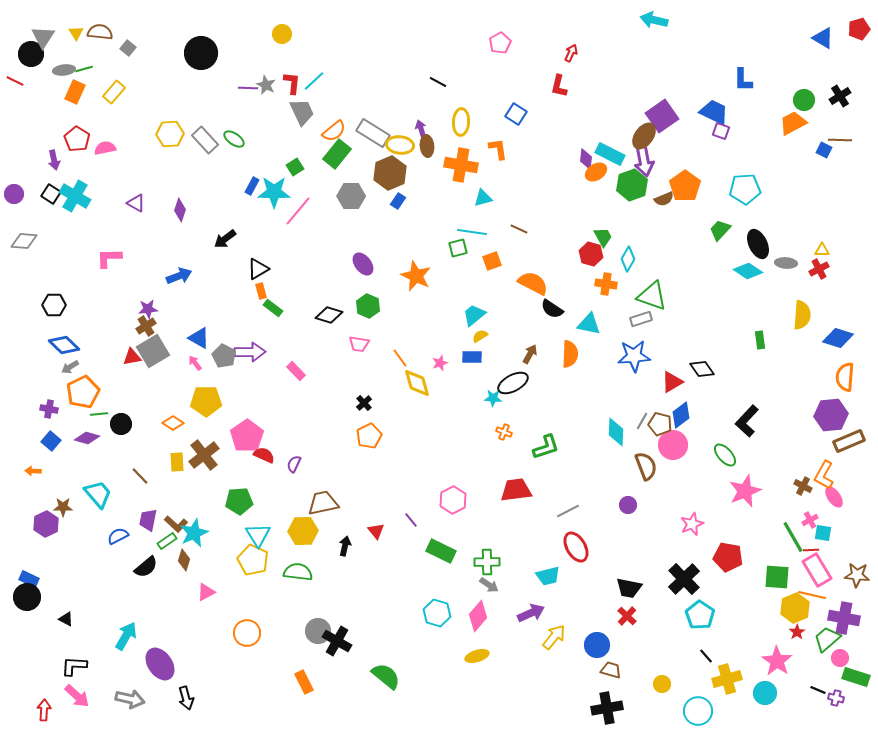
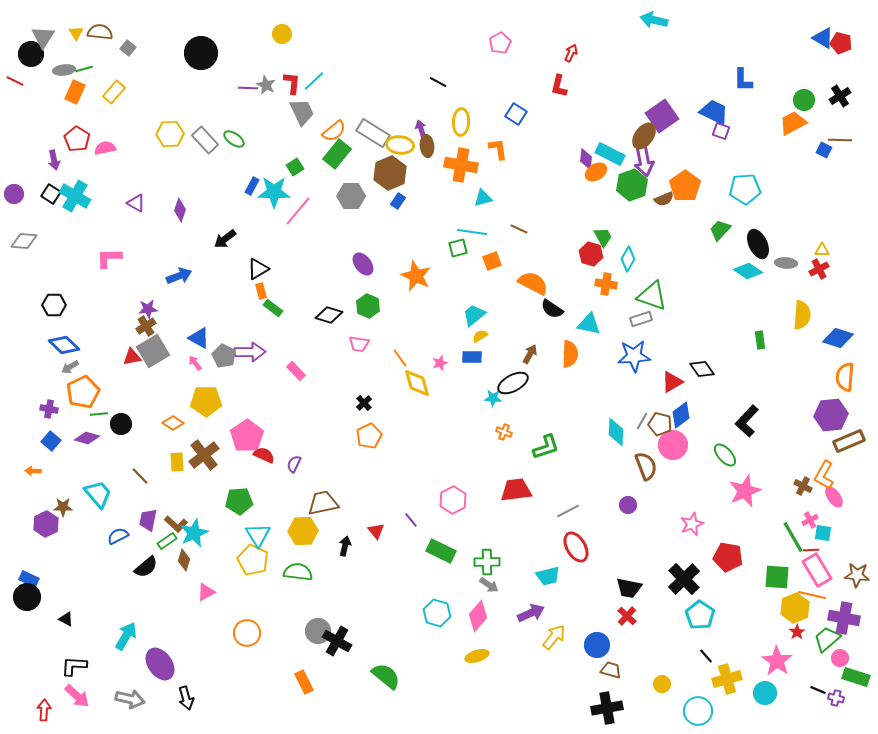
red pentagon at (859, 29): moved 18 px left, 14 px down; rotated 30 degrees clockwise
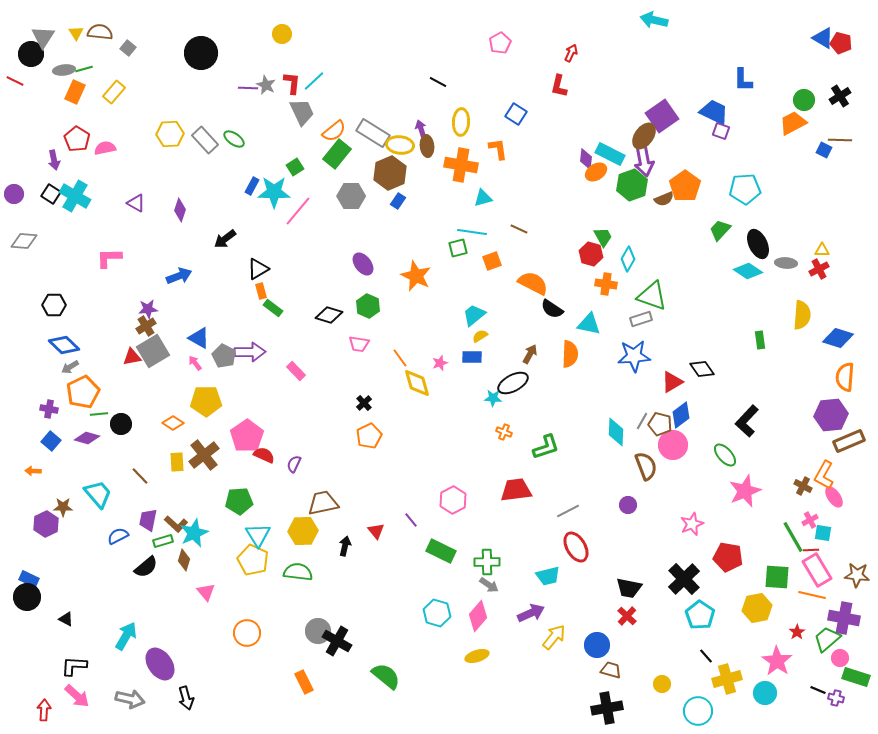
green rectangle at (167, 541): moved 4 px left; rotated 18 degrees clockwise
pink triangle at (206, 592): rotated 42 degrees counterclockwise
yellow hexagon at (795, 608): moved 38 px left; rotated 12 degrees clockwise
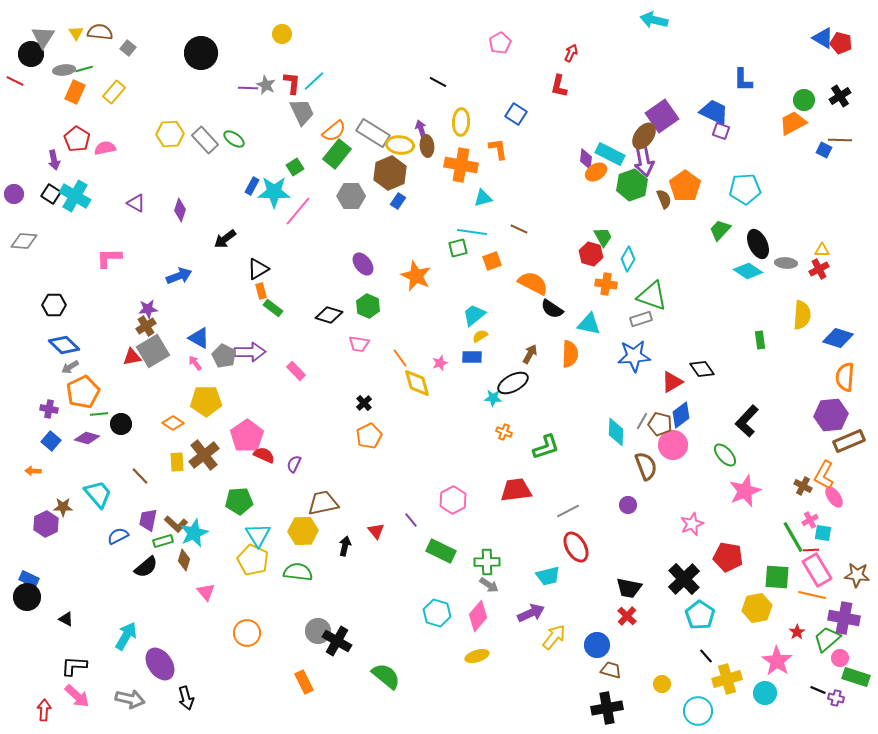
brown semicircle at (664, 199): rotated 90 degrees counterclockwise
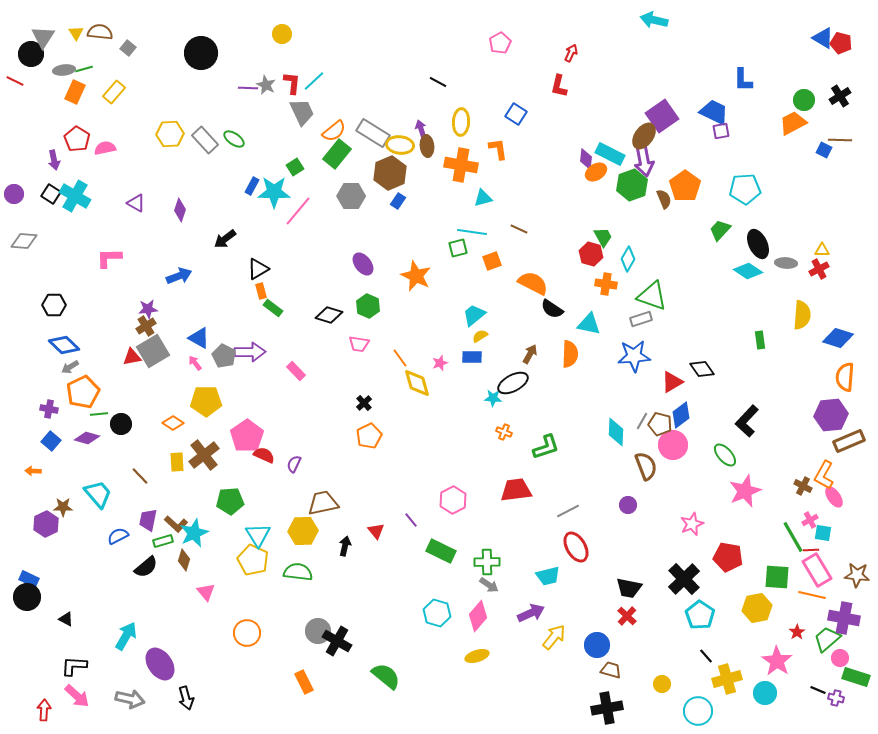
purple square at (721, 131): rotated 30 degrees counterclockwise
green pentagon at (239, 501): moved 9 px left
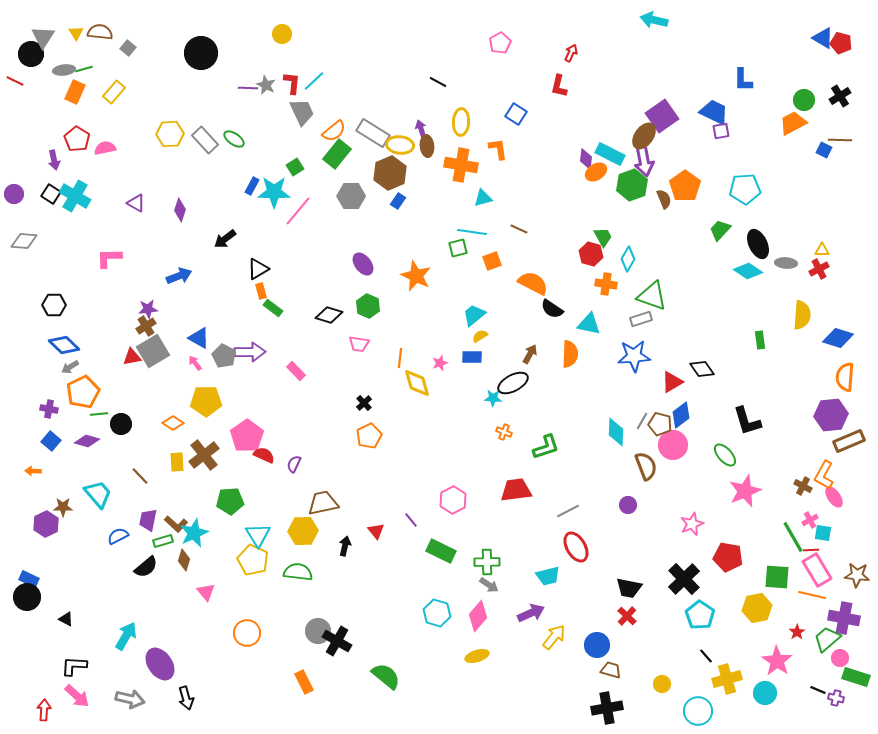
orange line at (400, 358): rotated 42 degrees clockwise
black L-shape at (747, 421): rotated 60 degrees counterclockwise
purple diamond at (87, 438): moved 3 px down
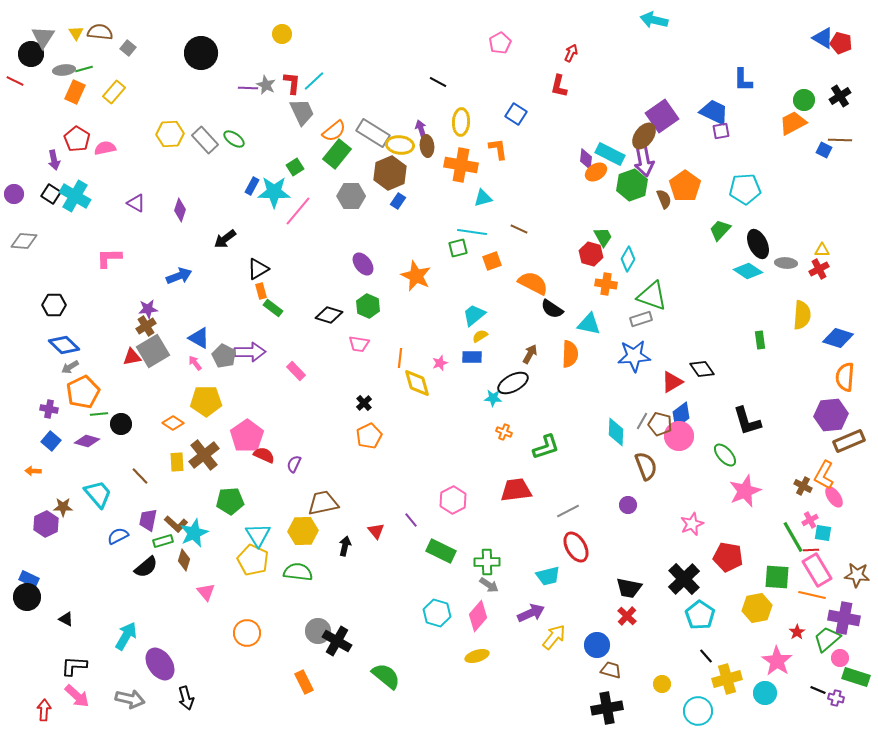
pink circle at (673, 445): moved 6 px right, 9 px up
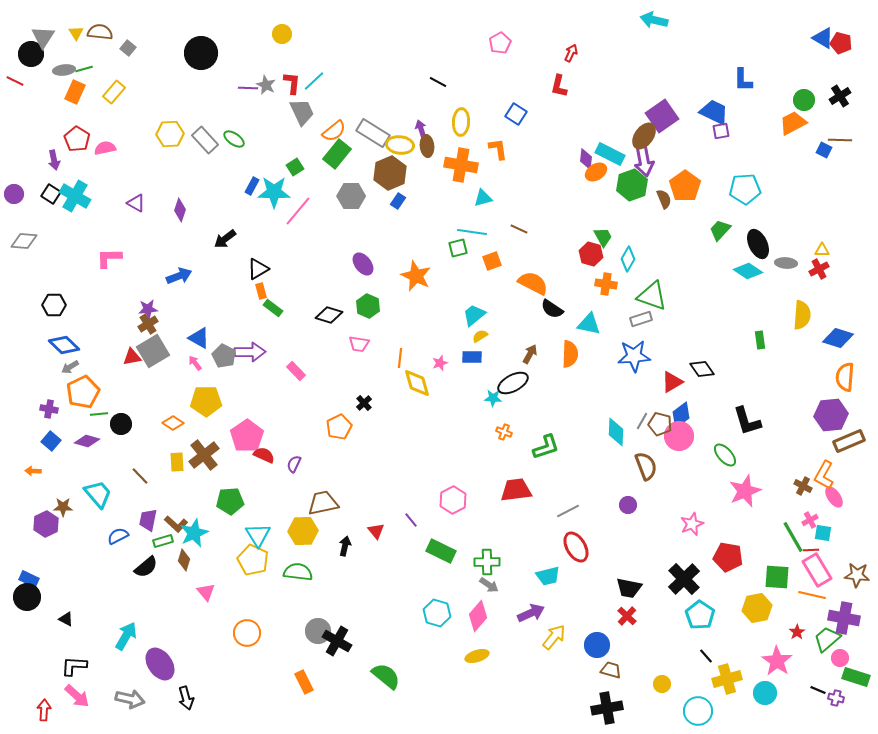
brown cross at (146, 326): moved 2 px right, 2 px up
orange pentagon at (369, 436): moved 30 px left, 9 px up
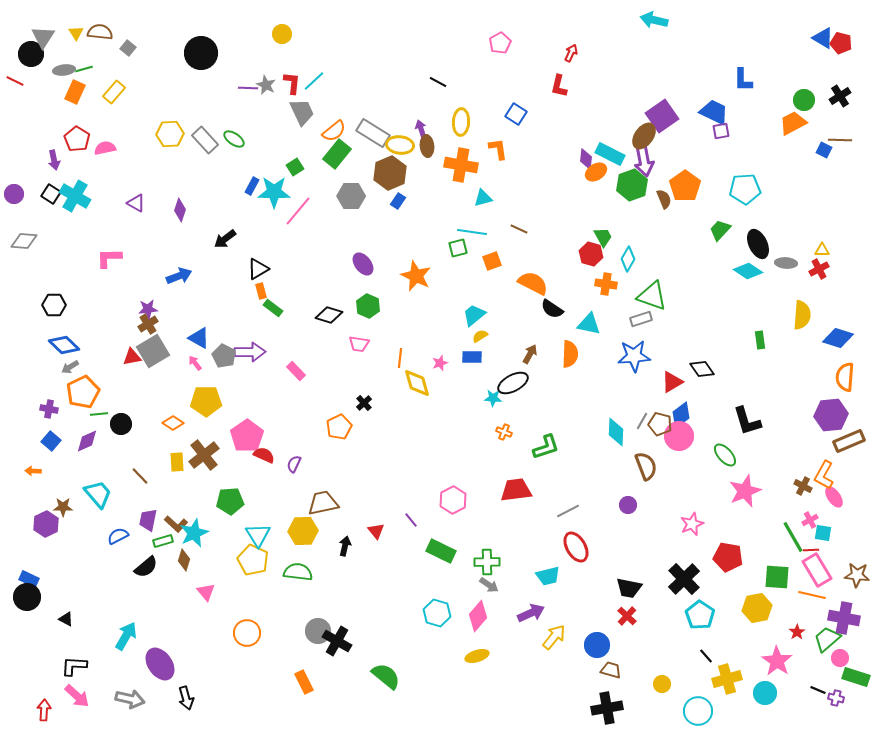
purple diamond at (87, 441): rotated 40 degrees counterclockwise
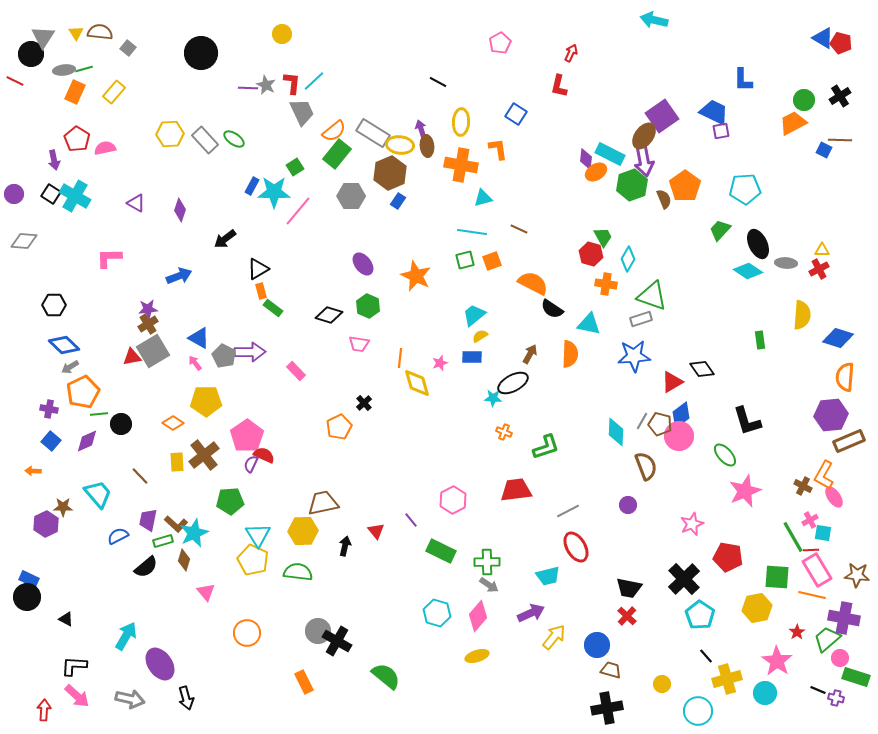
green square at (458, 248): moved 7 px right, 12 px down
purple semicircle at (294, 464): moved 43 px left
